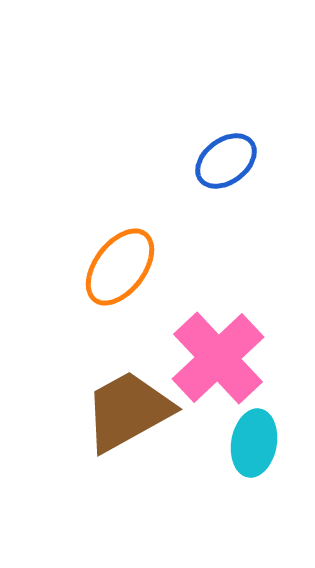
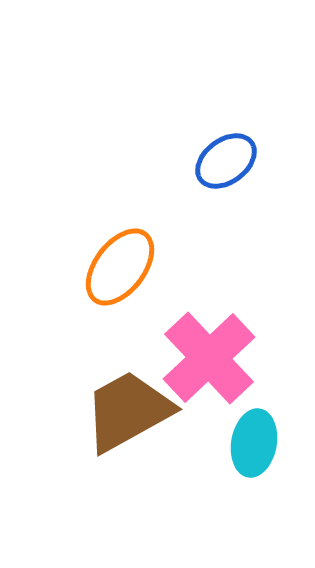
pink cross: moved 9 px left
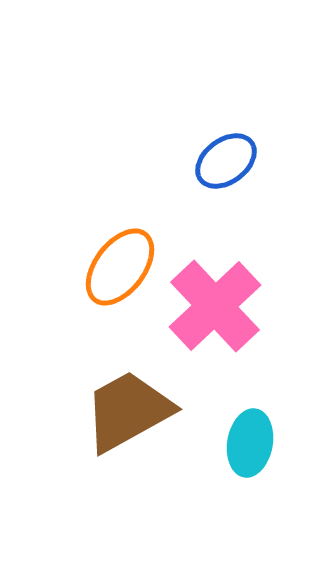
pink cross: moved 6 px right, 52 px up
cyan ellipse: moved 4 px left
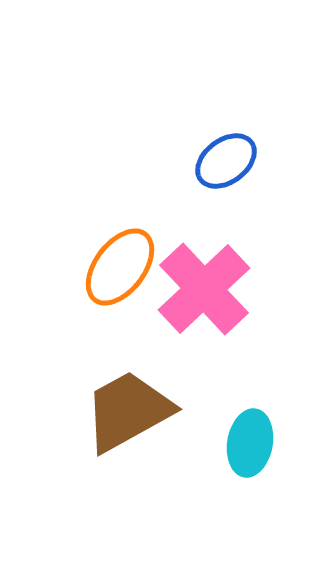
pink cross: moved 11 px left, 17 px up
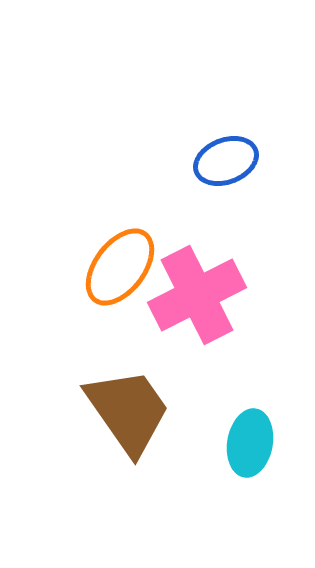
blue ellipse: rotated 16 degrees clockwise
pink cross: moved 7 px left, 6 px down; rotated 16 degrees clockwise
brown trapezoid: rotated 84 degrees clockwise
